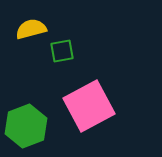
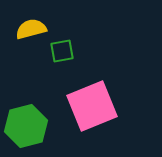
pink square: moved 3 px right; rotated 6 degrees clockwise
green hexagon: rotated 6 degrees clockwise
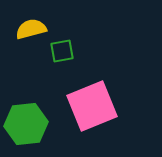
green hexagon: moved 2 px up; rotated 9 degrees clockwise
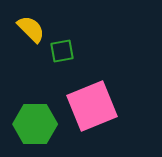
yellow semicircle: rotated 60 degrees clockwise
green hexagon: moved 9 px right; rotated 6 degrees clockwise
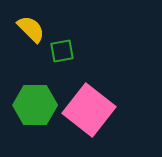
pink square: moved 3 px left, 4 px down; rotated 30 degrees counterclockwise
green hexagon: moved 19 px up
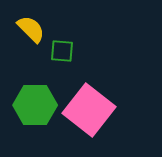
green square: rotated 15 degrees clockwise
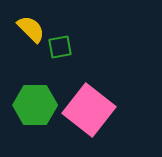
green square: moved 2 px left, 4 px up; rotated 15 degrees counterclockwise
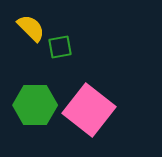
yellow semicircle: moved 1 px up
